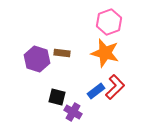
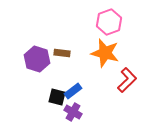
red L-shape: moved 12 px right, 7 px up
blue rectangle: moved 23 px left
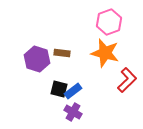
black square: moved 2 px right, 8 px up
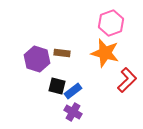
pink hexagon: moved 2 px right, 1 px down
black square: moved 2 px left, 3 px up
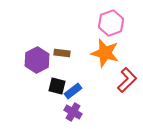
purple hexagon: moved 1 px down; rotated 15 degrees clockwise
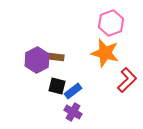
brown rectangle: moved 6 px left, 4 px down
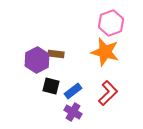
orange star: moved 1 px up
brown rectangle: moved 3 px up
red L-shape: moved 19 px left, 13 px down
black square: moved 6 px left
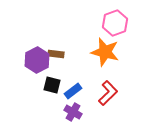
pink hexagon: moved 4 px right
black square: moved 1 px right, 1 px up
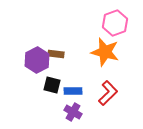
blue rectangle: rotated 36 degrees clockwise
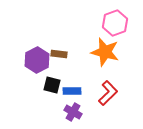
brown rectangle: moved 3 px right
blue rectangle: moved 1 px left
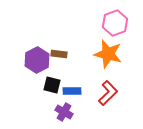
orange star: moved 3 px right, 2 px down
purple cross: moved 9 px left
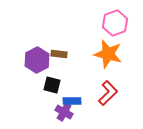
blue rectangle: moved 10 px down
